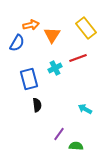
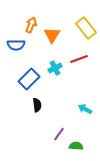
orange arrow: rotated 56 degrees counterclockwise
blue semicircle: moved 1 px left, 2 px down; rotated 60 degrees clockwise
red line: moved 1 px right, 1 px down
blue rectangle: rotated 60 degrees clockwise
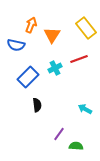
blue semicircle: rotated 12 degrees clockwise
blue rectangle: moved 1 px left, 2 px up
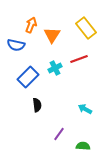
green semicircle: moved 7 px right
